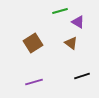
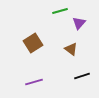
purple triangle: moved 1 px right, 1 px down; rotated 40 degrees clockwise
brown triangle: moved 6 px down
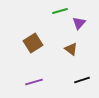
black line: moved 4 px down
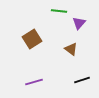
green line: moved 1 px left; rotated 21 degrees clockwise
brown square: moved 1 px left, 4 px up
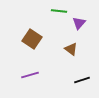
brown square: rotated 24 degrees counterclockwise
purple line: moved 4 px left, 7 px up
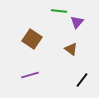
purple triangle: moved 2 px left, 1 px up
black line: rotated 35 degrees counterclockwise
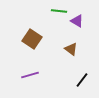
purple triangle: moved 1 px up; rotated 40 degrees counterclockwise
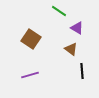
green line: rotated 28 degrees clockwise
purple triangle: moved 7 px down
brown square: moved 1 px left
black line: moved 9 px up; rotated 42 degrees counterclockwise
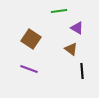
green line: rotated 42 degrees counterclockwise
purple line: moved 1 px left, 6 px up; rotated 36 degrees clockwise
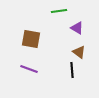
brown square: rotated 24 degrees counterclockwise
brown triangle: moved 8 px right, 3 px down
black line: moved 10 px left, 1 px up
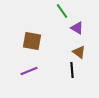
green line: moved 3 px right; rotated 63 degrees clockwise
brown square: moved 1 px right, 2 px down
purple line: moved 2 px down; rotated 42 degrees counterclockwise
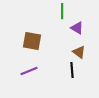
green line: rotated 35 degrees clockwise
